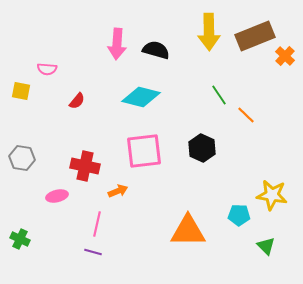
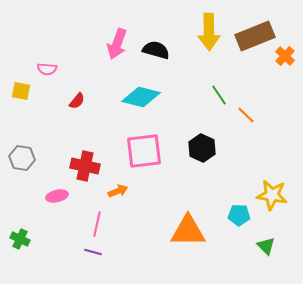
pink arrow: rotated 16 degrees clockwise
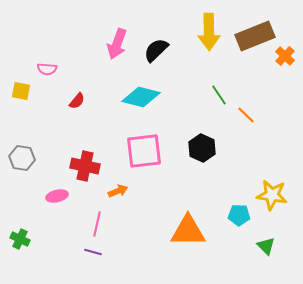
black semicircle: rotated 60 degrees counterclockwise
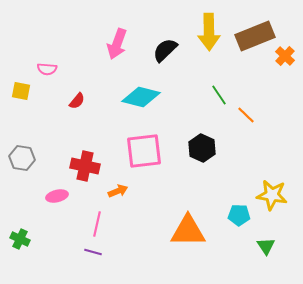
black semicircle: moved 9 px right
green triangle: rotated 12 degrees clockwise
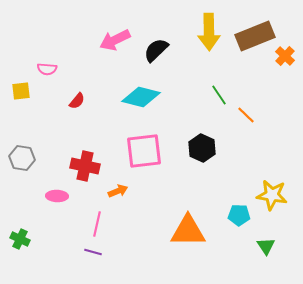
pink arrow: moved 2 px left, 4 px up; rotated 44 degrees clockwise
black semicircle: moved 9 px left
yellow square: rotated 18 degrees counterclockwise
pink ellipse: rotated 15 degrees clockwise
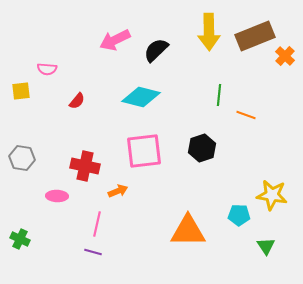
green line: rotated 40 degrees clockwise
orange line: rotated 24 degrees counterclockwise
black hexagon: rotated 16 degrees clockwise
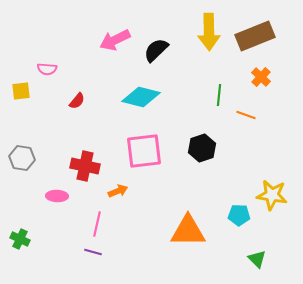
orange cross: moved 24 px left, 21 px down
green triangle: moved 9 px left, 13 px down; rotated 12 degrees counterclockwise
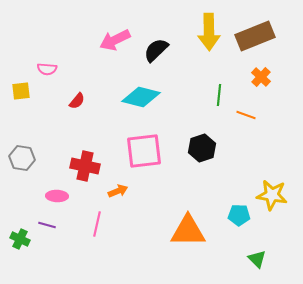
purple line: moved 46 px left, 27 px up
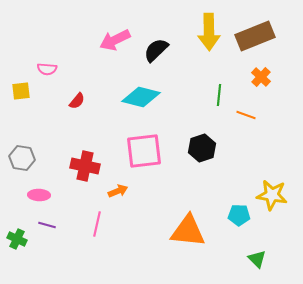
pink ellipse: moved 18 px left, 1 px up
orange triangle: rotated 6 degrees clockwise
green cross: moved 3 px left
